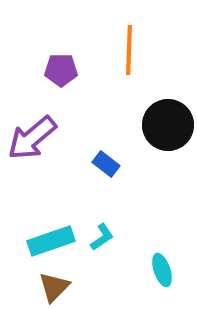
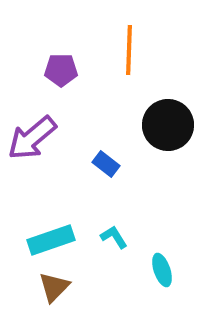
cyan L-shape: moved 12 px right; rotated 88 degrees counterclockwise
cyan rectangle: moved 1 px up
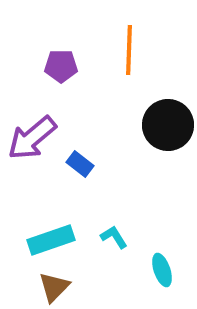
purple pentagon: moved 4 px up
blue rectangle: moved 26 px left
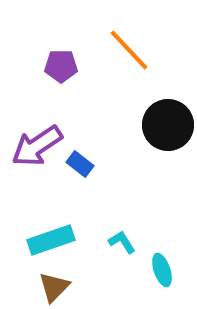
orange line: rotated 45 degrees counterclockwise
purple arrow: moved 5 px right, 8 px down; rotated 6 degrees clockwise
cyan L-shape: moved 8 px right, 5 px down
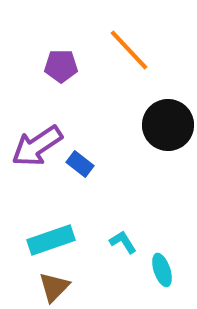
cyan L-shape: moved 1 px right
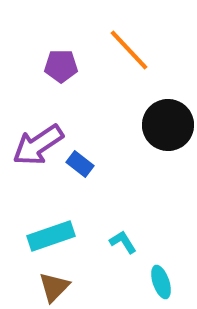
purple arrow: moved 1 px right, 1 px up
cyan rectangle: moved 4 px up
cyan ellipse: moved 1 px left, 12 px down
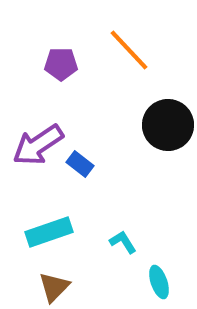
purple pentagon: moved 2 px up
cyan rectangle: moved 2 px left, 4 px up
cyan ellipse: moved 2 px left
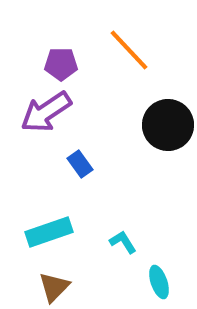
purple arrow: moved 8 px right, 33 px up
blue rectangle: rotated 16 degrees clockwise
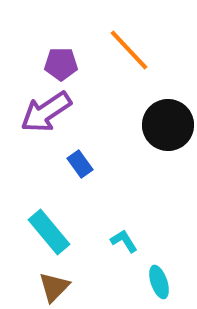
cyan rectangle: rotated 69 degrees clockwise
cyan L-shape: moved 1 px right, 1 px up
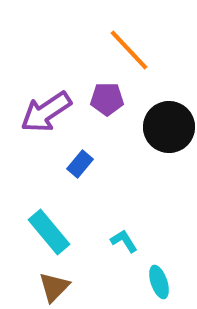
purple pentagon: moved 46 px right, 35 px down
black circle: moved 1 px right, 2 px down
blue rectangle: rotated 76 degrees clockwise
